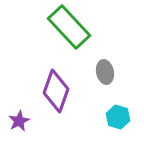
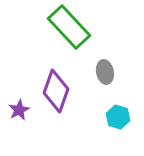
purple star: moved 11 px up
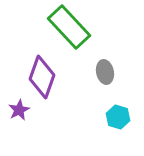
purple diamond: moved 14 px left, 14 px up
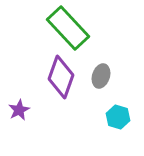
green rectangle: moved 1 px left, 1 px down
gray ellipse: moved 4 px left, 4 px down; rotated 30 degrees clockwise
purple diamond: moved 19 px right
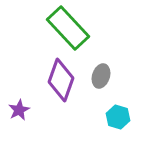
purple diamond: moved 3 px down
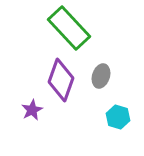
green rectangle: moved 1 px right
purple star: moved 13 px right
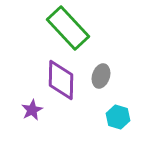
green rectangle: moved 1 px left
purple diamond: rotated 18 degrees counterclockwise
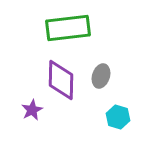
green rectangle: rotated 54 degrees counterclockwise
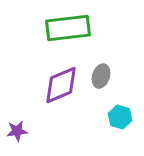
purple diamond: moved 5 px down; rotated 66 degrees clockwise
purple star: moved 15 px left, 21 px down; rotated 20 degrees clockwise
cyan hexagon: moved 2 px right
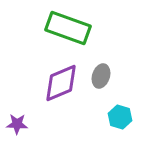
green rectangle: rotated 27 degrees clockwise
purple diamond: moved 2 px up
purple star: moved 7 px up; rotated 10 degrees clockwise
